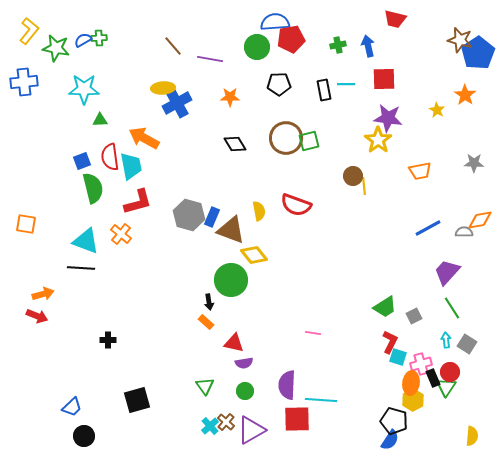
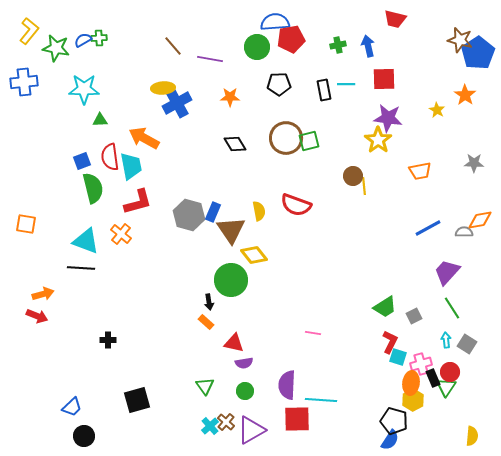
blue rectangle at (212, 217): moved 1 px right, 5 px up
brown triangle at (231, 230): rotated 36 degrees clockwise
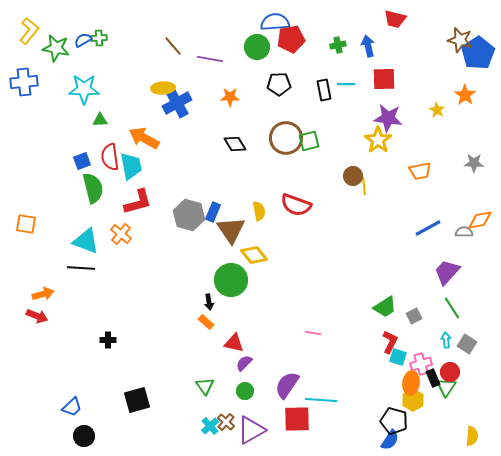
purple semicircle at (244, 363): rotated 144 degrees clockwise
purple semicircle at (287, 385): rotated 32 degrees clockwise
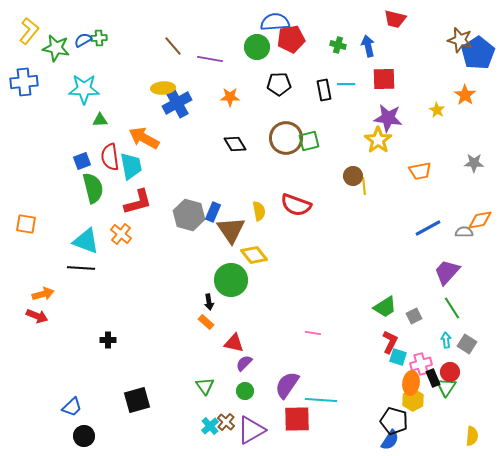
green cross at (338, 45): rotated 28 degrees clockwise
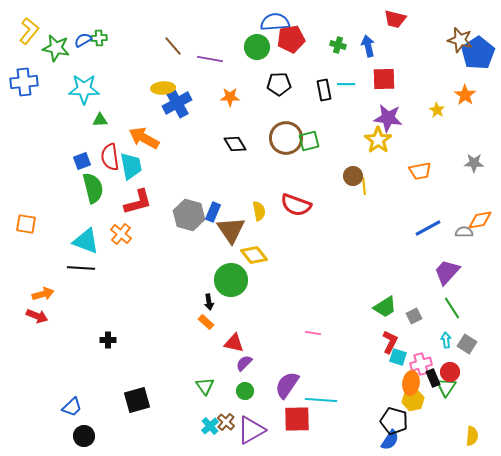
yellow hexagon at (413, 400): rotated 15 degrees clockwise
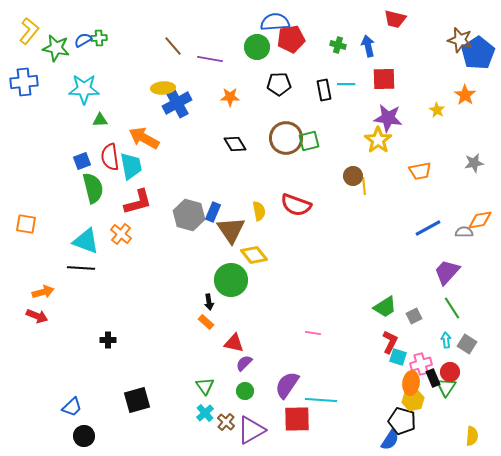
gray star at (474, 163): rotated 12 degrees counterclockwise
orange arrow at (43, 294): moved 2 px up
black pentagon at (394, 421): moved 8 px right
cyan cross at (210, 426): moved 5 px left, 13 px up
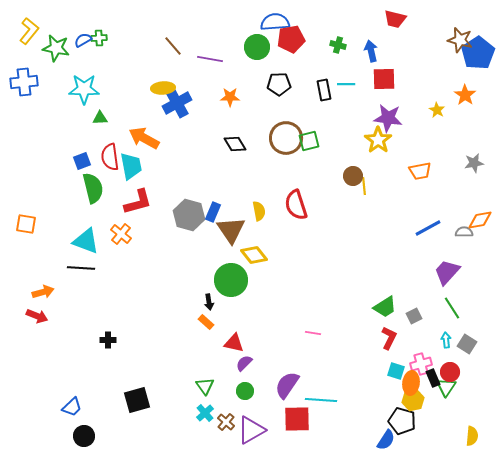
blue arrow at (368, 46): moved 3 px right, 5 px down
green triangle at (100, 120): moved 2 px up
red semicircle at (296, 205): rotated 52 degrees clockwise
red L-shape at (390, 342): moved 1 px left, 4 px up
cyan square at (398, 357): moved 2 px left, 14 px down
blue semicircle at (390, 440): moved 4 px left
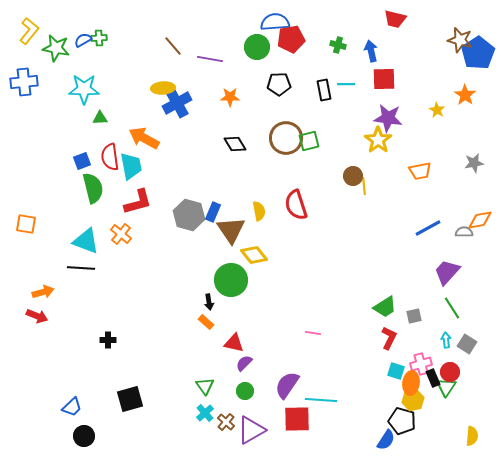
gray square at (414, 316): rotated 14 degrees clockwise
black square at (137, 400): moved 7 px left, 1 px up
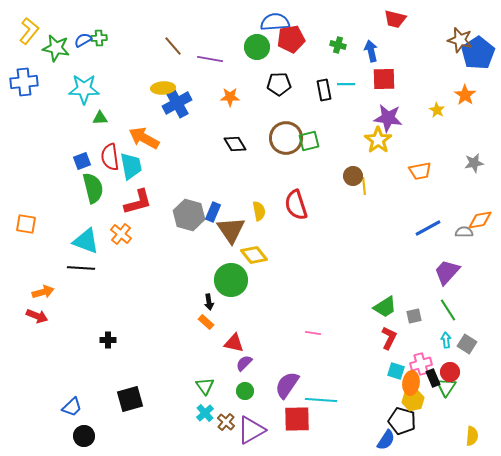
green line at (452, 308): moved 4 px left, 2 px down
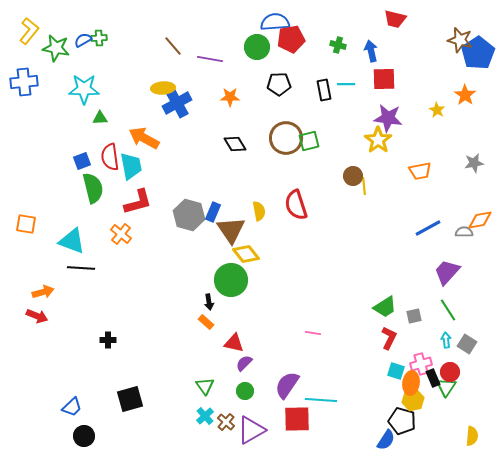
cyan triangle at (86, 241): moved 14 px left
yellow diamond at (254, 255): moved 8 px left, 1 px up
cyan cross at (205, 413): moved 3 px down
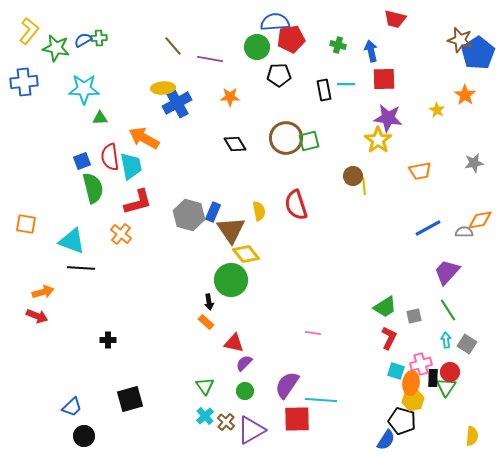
black pentagon at (279, 84): moved 9 px up
black rectangle at (433, 378): rotated 24 degrees clockwise
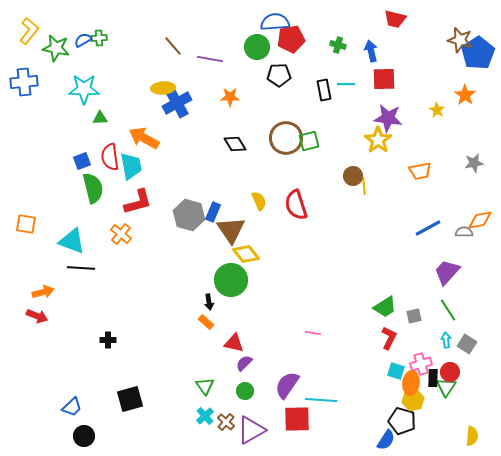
yellow semicircle at (259, 211): moved 10 px up; rotated 12 degrees counterclockwise
